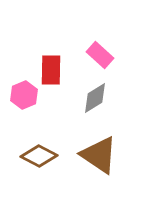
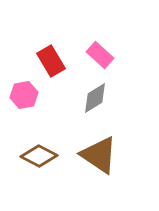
red rectangle: moved 9 px up; rotated 32 degrees counterclockwise
pink hexagon: rotated 12 degrees clockwise
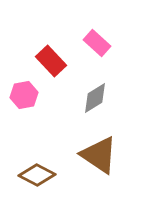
pink rectangle: moved 3 px left, 12 px up
red rectangle: rotated 12 degrees counterclockwise
brown diamond: moved 2 px left, 19 px down
